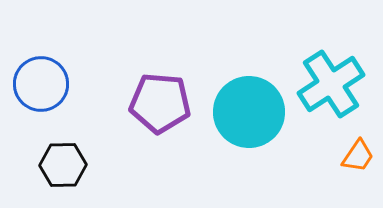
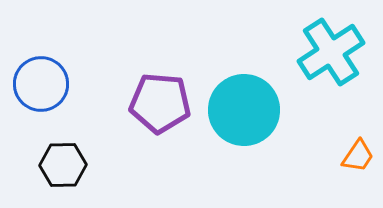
cyan cross: moved 32 px up
cyan circle: moved 5 px left, 2 px up
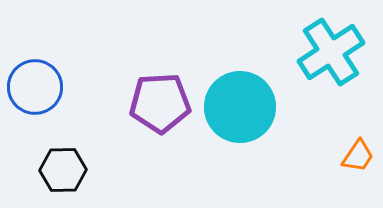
blue circle: moved 6 px left, 3 px down
purple pentagon: rotated 8 degrees counterclockwise
cyan circle: moved 4 px left, 3 px up
black hexagon: moved 5 px down
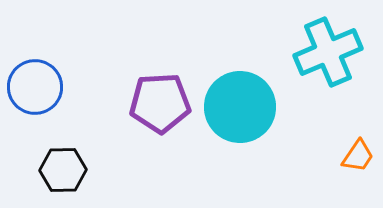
cyan cross: moved 3 px left; rotated 10 degrees clockwise
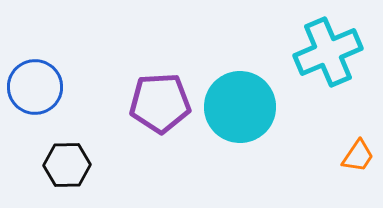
black hexagon: moved 4 px right, 5 px up
